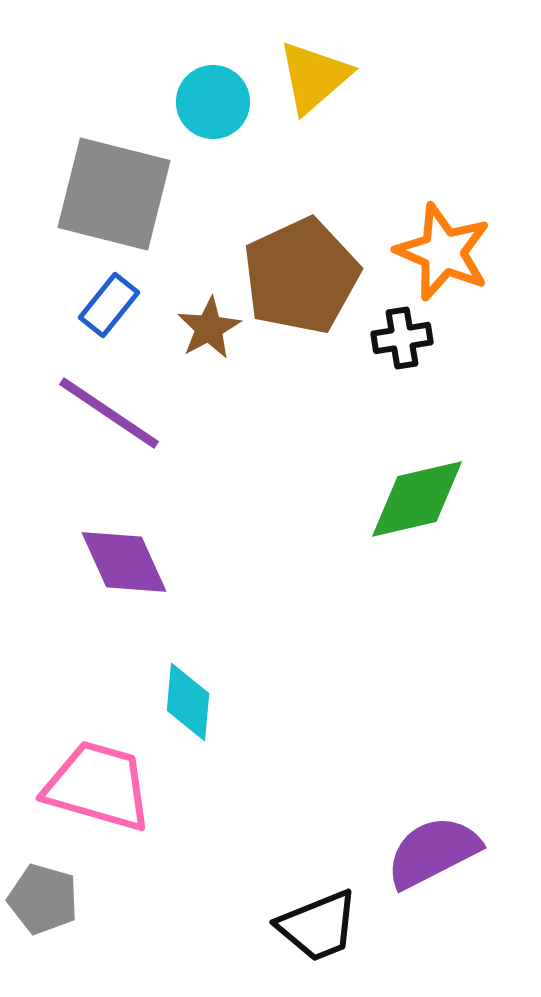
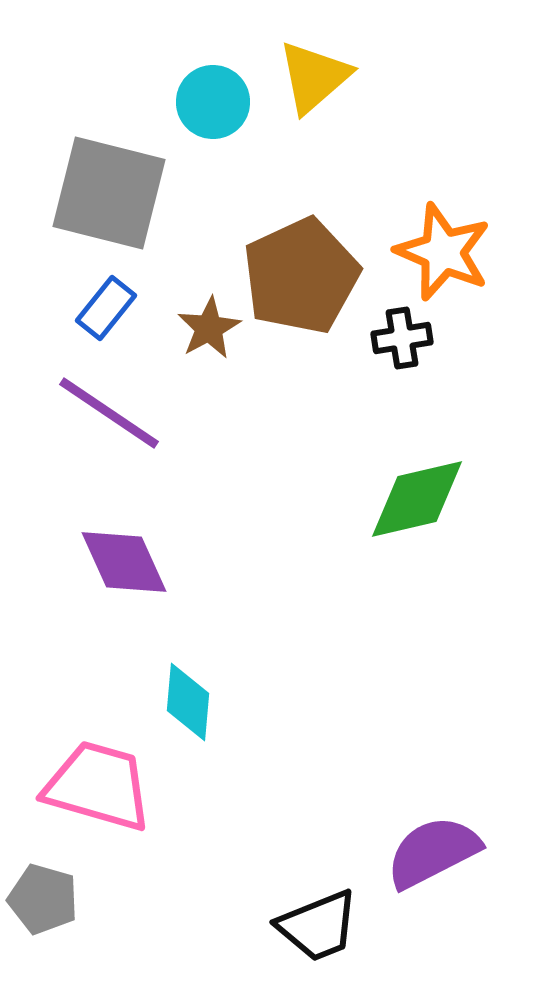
gray square: moved 5 px left, 1 px up
blue rectangle: moved 3 px left, 3 px down
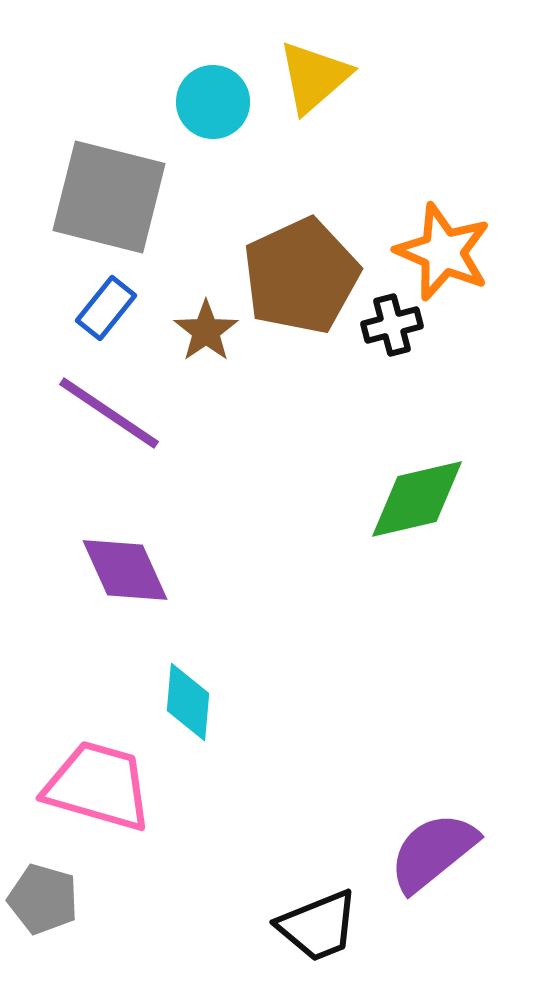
gray square: moved 4 px down
brown star: moved 3 px left, 3 px down; rotated 6 degrees counterclockwise
black cross: moved 10 px left, 13 px up; rotated 6 degrees counterclockwise
purple diamond: moved 1 px right, 8 px down
purple semicircle: rotated 12 degrees counterclockwise
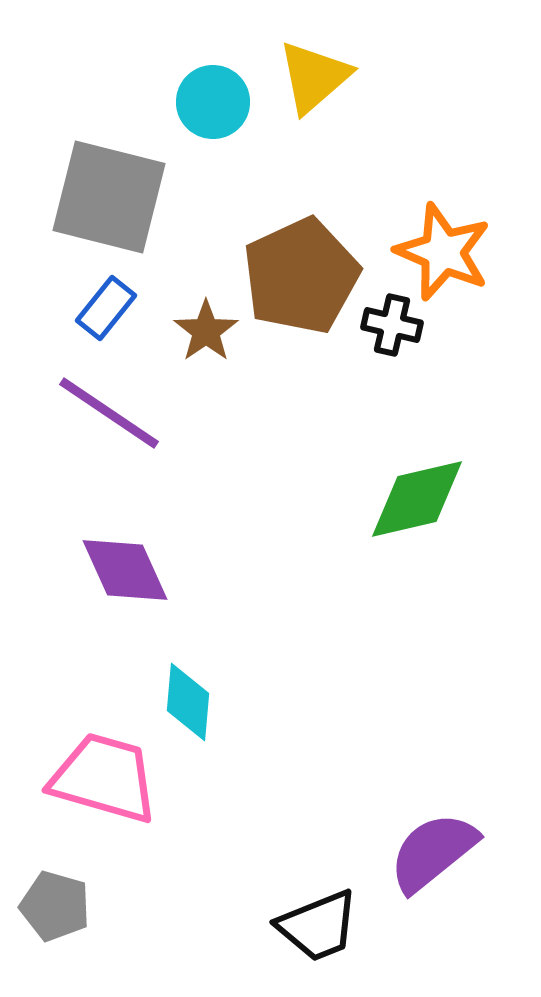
black cross: rotated 28 degrees clockwise
pink trapezoid: moved 6 px right, 8 px up
gray pentagon: moved 12 px right, 7 px down
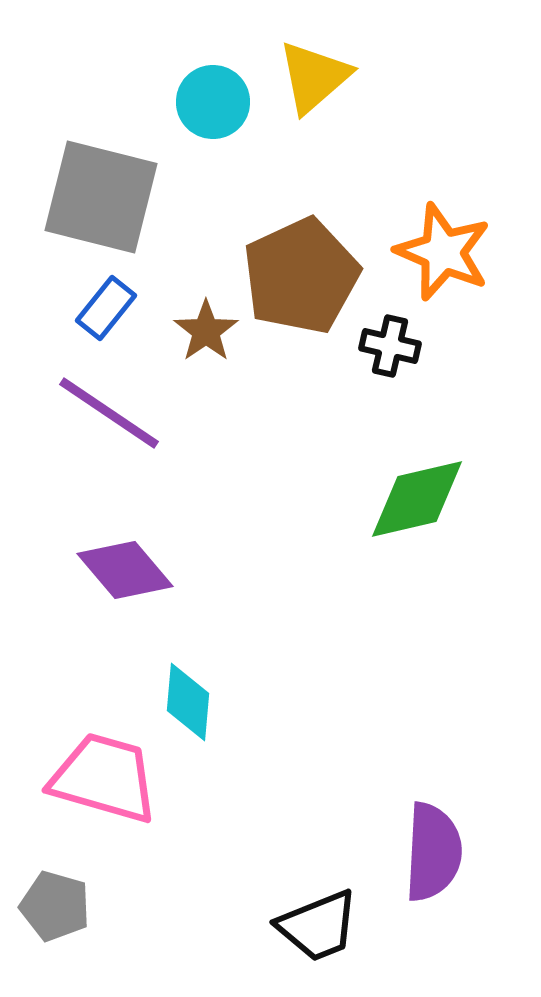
gray square: moved 8 px left
black cross: moved 2 px left, 21 px down
purple diamond: rotated 16 degrees counterclockwise
purple semicircle: rotated 132 degrees clockwise
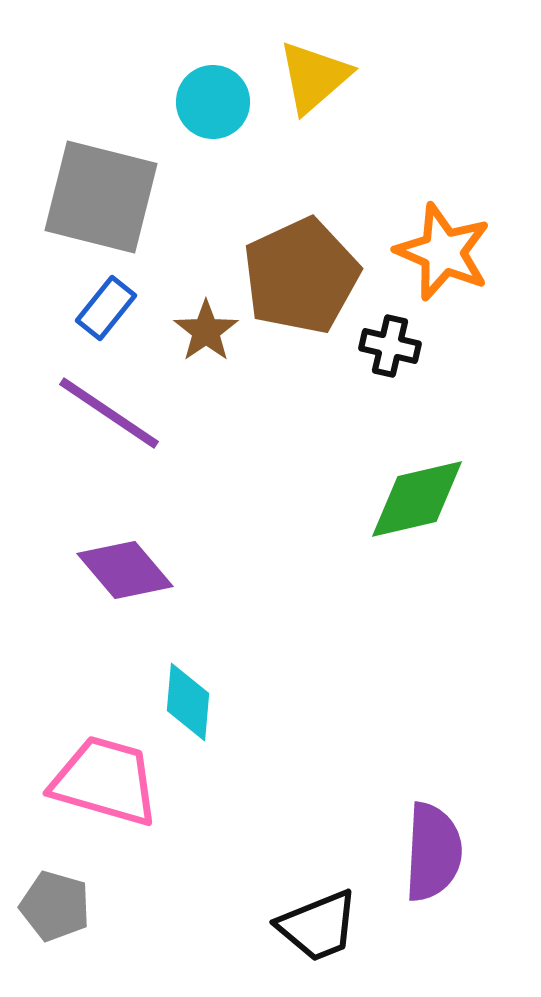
pink trapezoid: moved 1 px right, 3 px down
